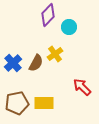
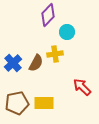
cyan circle: moved 2 px left, 5 px down
yellow cross: rotated 28 degrees clockwise
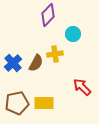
cyan circle: moved 6 px right, 2 px down
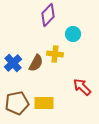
yellow cross: rotated 14 degrees clockwise
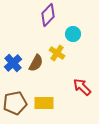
yellow cross: moved 2 px right, 1 px up; rotated 28 degrees clockwise
brown pentagon: moved 2 px left
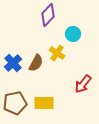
red arrow: moved 1 px right, 3 px up; rotated 96 degrees counterclockwise
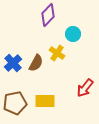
red arrow: moved 2 px right, 4 px down
yellow rectangle: moved 1 px right, 2 px up
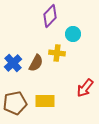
purple diamond: moved 2 px right, 1 px down
yellow cross: rotated 28 degrees counterclockwise
